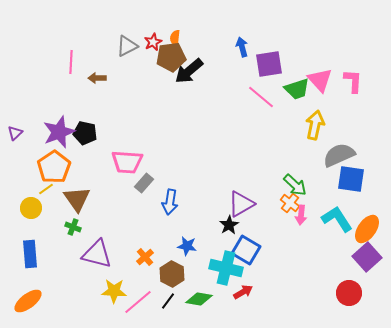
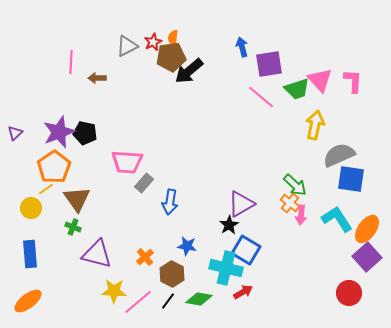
orange semicircle at (175, 38): moved 2 px left
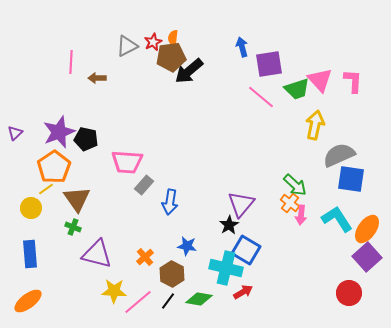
black pentagon at (85, 133): moved 1 px right, 6 px down
gray rectangle at (144, 183): moved 2 px down
purple triangle at (241, 204): rotated 20 degrees counterclockwise
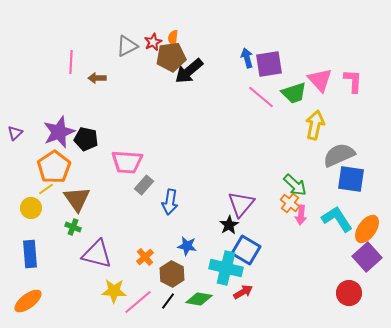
blue arrow at (242, 47): moved 5 px right, 11 px down
green trapezoid at (297, 89): moved 3 px left, 4 px down
